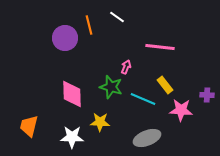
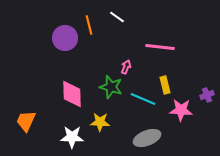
yellow rectangle: rotated 24 degrees clockwise
purple cross: rotated 24 degrees counterclockwise
orange trapezoid: moved 3 px left, 5 px up; rotated 10 degrees clockwise
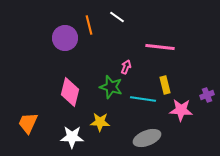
pink diamond: moved 2 px left, 2 px up; rotated 16 degrees clockwise
cyan line: rotated 15 degrees counterclockwise
orange trapezoid: moved 2 px right, 2 px down
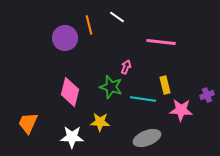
pink line: moved 1 px right, 5 px up
